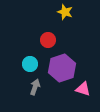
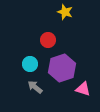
gray arrow: rotated 70 degrees counterclockwise
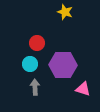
red circle: moved 11 px left, 3 px down
purple hexagon: moved 1 px right, 3 px up; rotated 20 degrees clockwise
gray arrow: rotated 49 degrees clockwise
